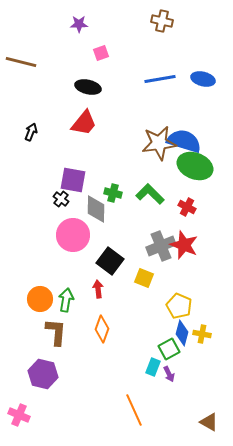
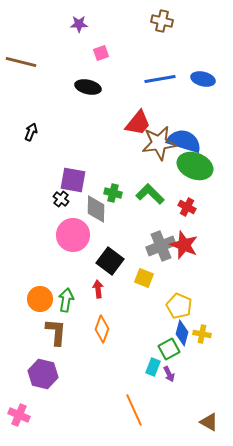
red trapezoid: moved 54 px right
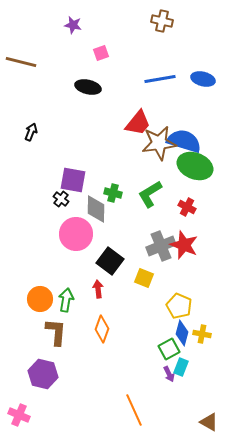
purple star: moved 6 px left, 1 px down; rotated 12 degrees clockwise
green L-shape: rotated 76 degrees counterclockwise
pink circle: moved 3 px right, 1 px up
cyan rectangle: moved 28 px right
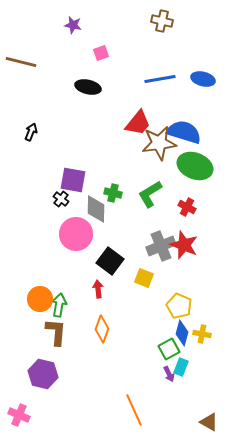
blue semicircle: moved 9 px up
green arrow: moved 7 px left, 5 px down
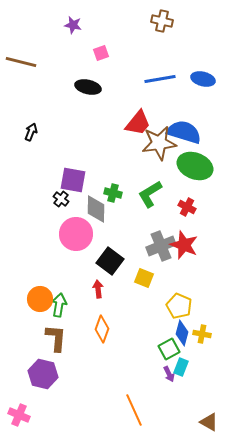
brown L-shape: moved 6 px down
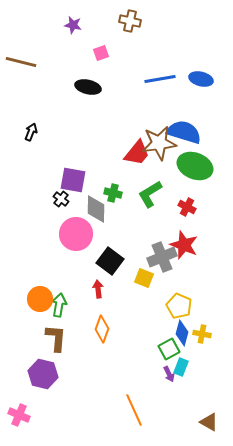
brown cross: moved 32 px left
blue ellipse: moved 2 px left
red trapezoid: moved 1 px left, 30 px down
gray cross: moved 1 px right, 11 px down
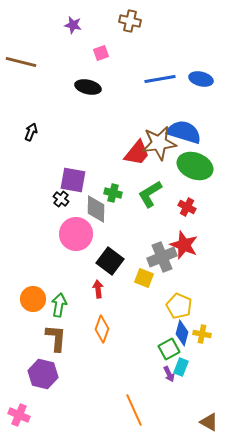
orange circle: moved 7 px left
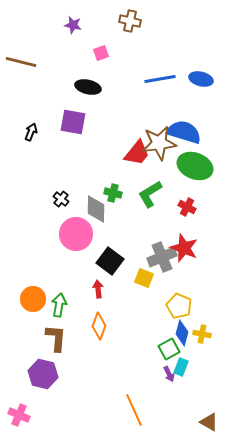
purple square: moved 58 px up
red star: moved 3 px down
orange diamond: moved 3 px left, 3 px up
